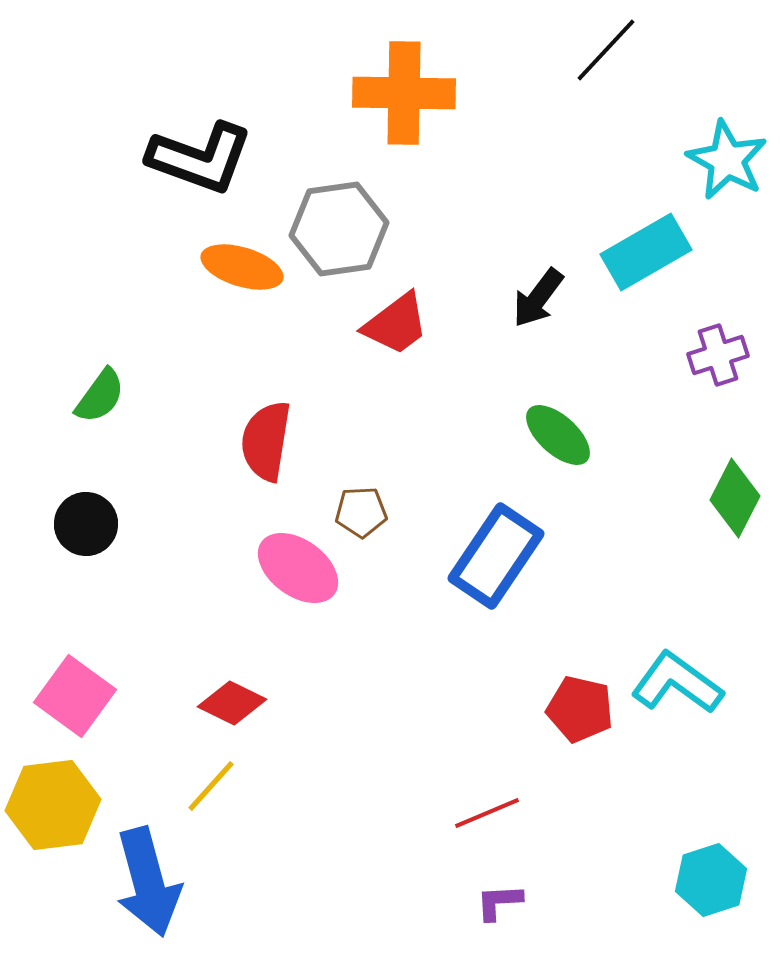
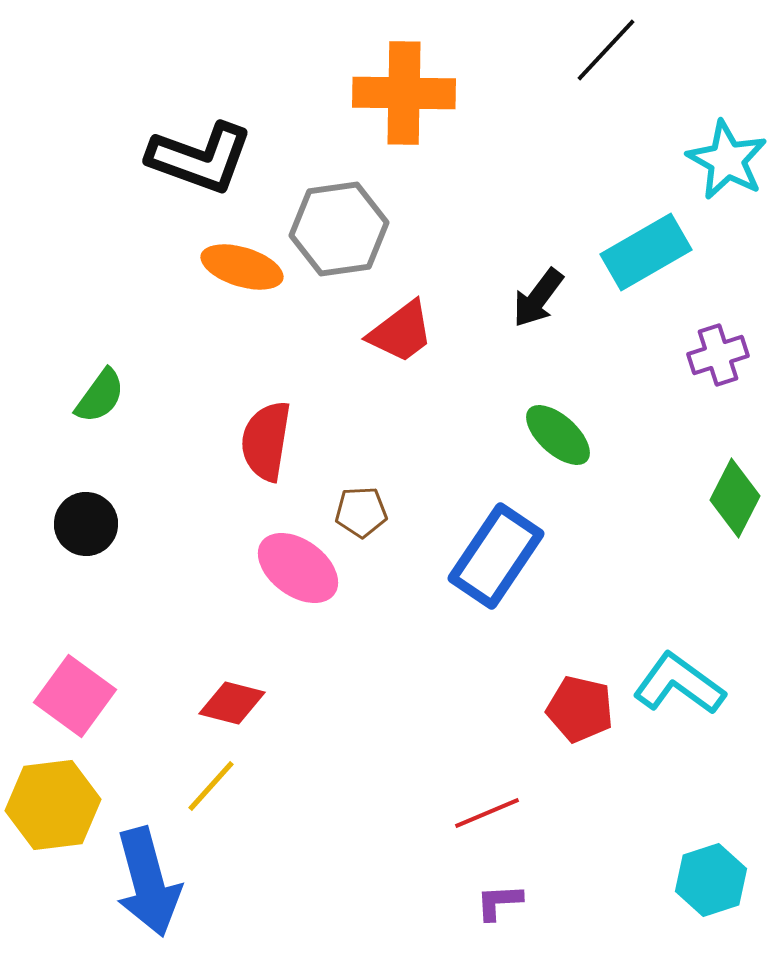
red trapezoid: moved 5 px right, 8 px down
cyan L-shape: moved 2 px right, 1 px down
red diamond: rotated 12 degrees counterclockwise
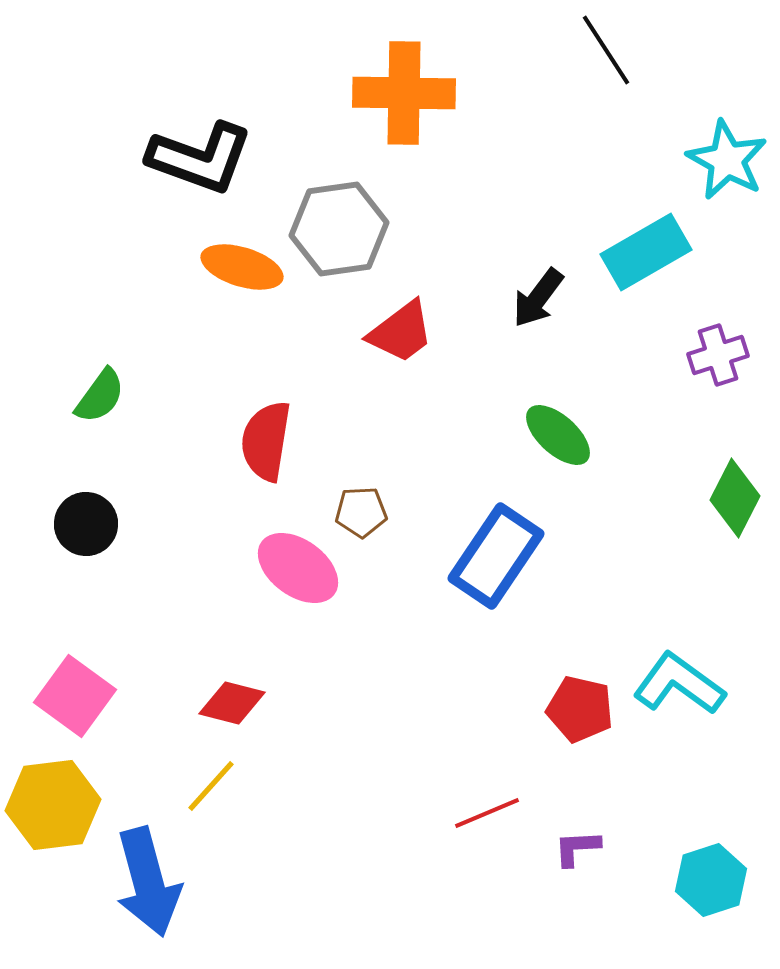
black line: rotated 76 degrees counterclockwise
purple L-shape: moved 78 px right, 54 px up
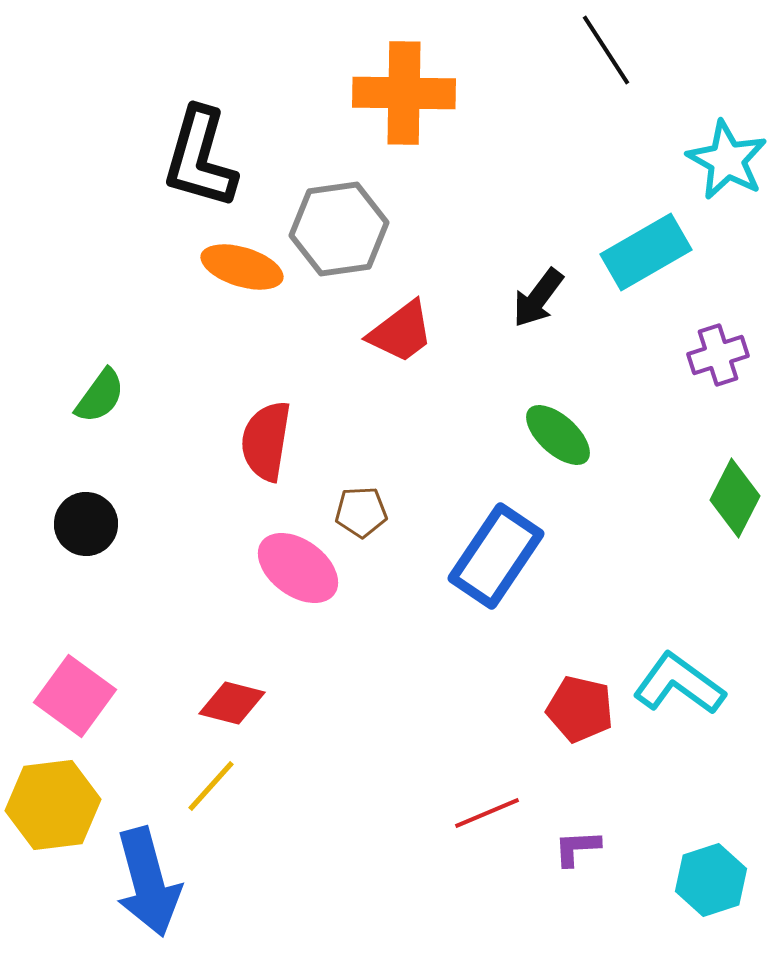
black L-shape: rotated 86 degrees clockwise
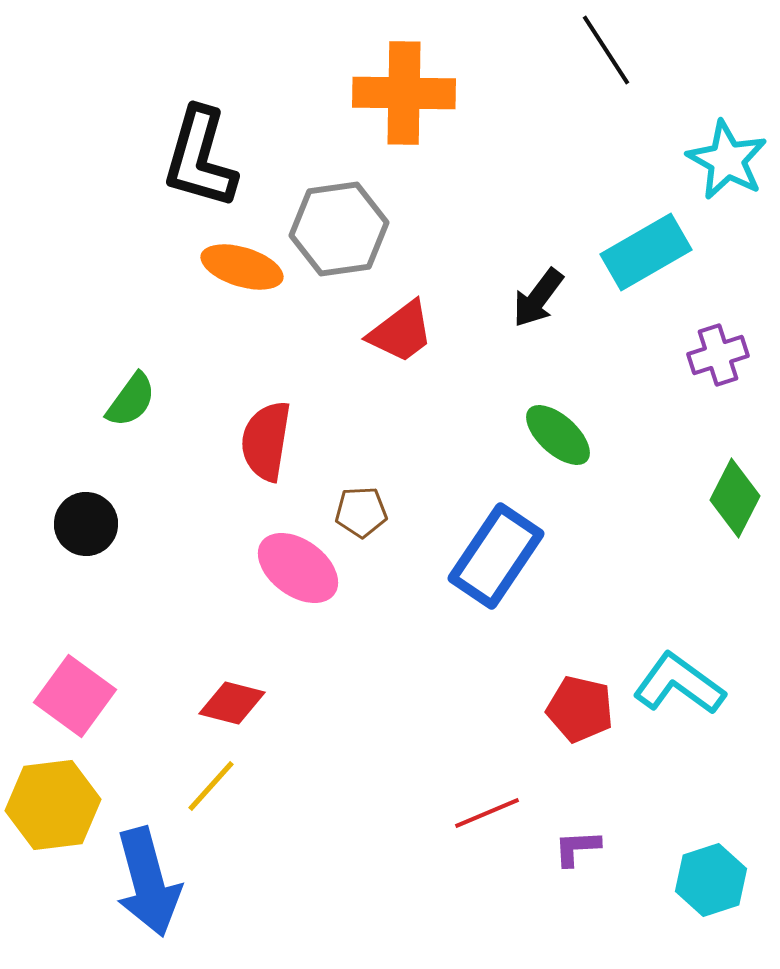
green semicircle: moved 31 px right, 4 px down
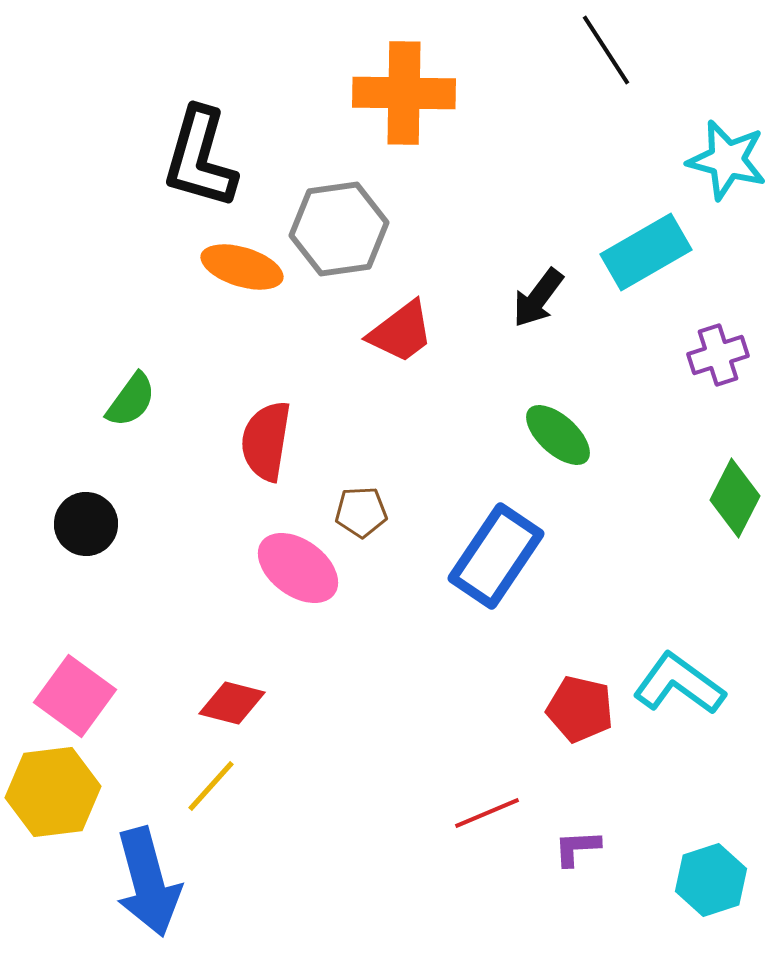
cyan star: rotated 14 degrees counterclockwise
yellow hexagon: moved 13 px up
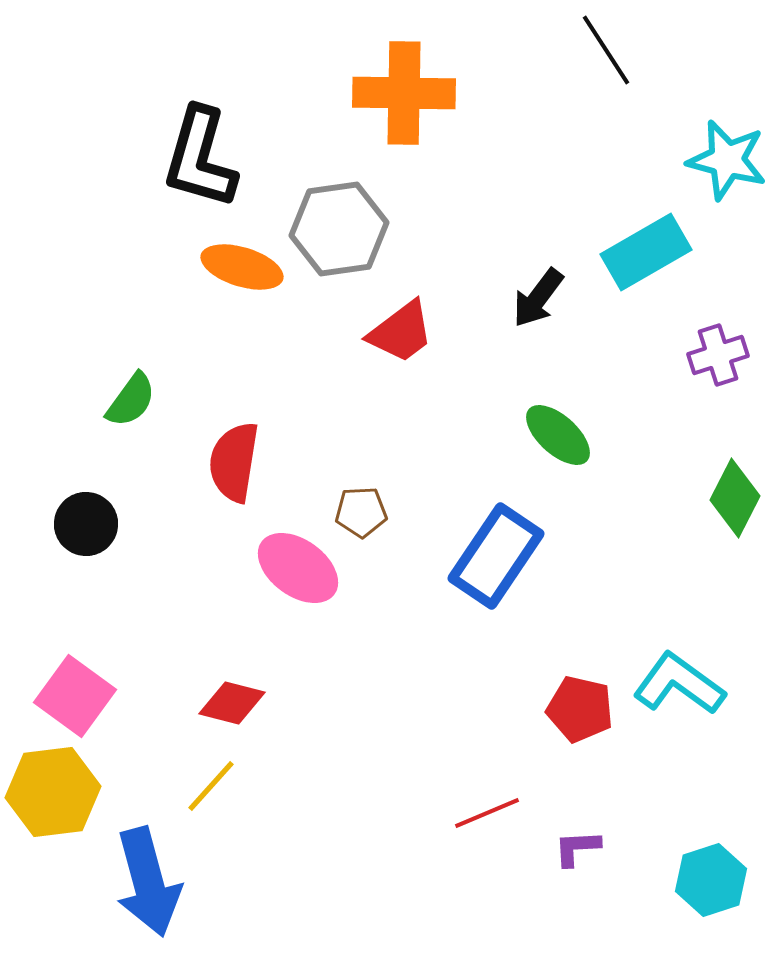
red semicircle: moved 32 px left, 21 px down
